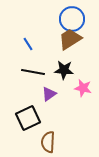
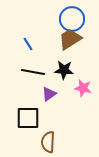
black square: rotated 25 degrees clockwise
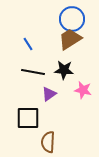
pink star: moved 2 px down
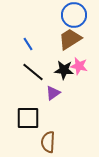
blue circle: moved 2 px right, 4 px up
black line: rotated 30 degrees clockwise
pink star: moved 4 px left, 24 px up
purple triangle: moved 4 px right, 1 px up
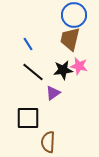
brown trapezoid: rotated 45 degrees counterclockwise
black star: moved 1 px left; rotated 12 degrees counterclockwise
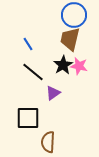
black star: moved 5 px up; rotated 24 degrees counterclockwise
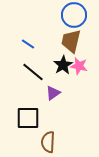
brown trapezoid: moved 1 px right, 2 px down
blue line: rotated 24 degrees counterclockwise
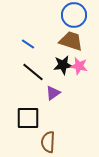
brown trapezoid: rotated 95 degrees clockwise
black star: rotated 24 degrees clockwise
